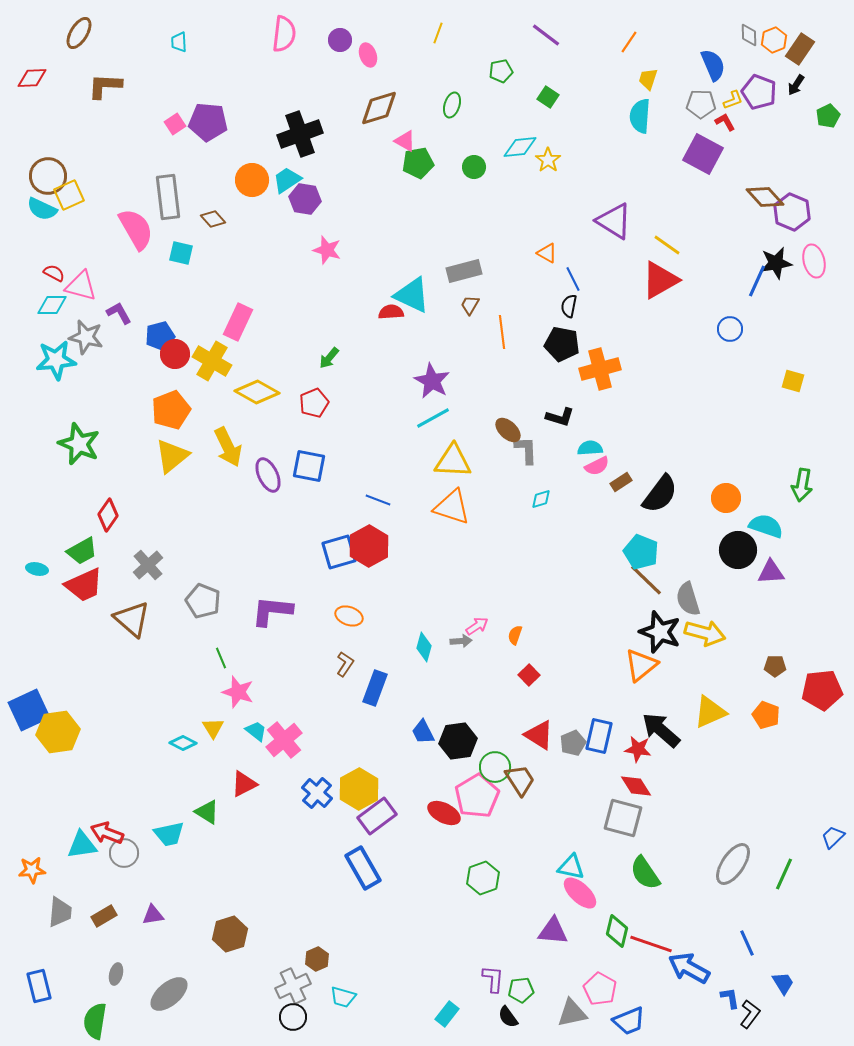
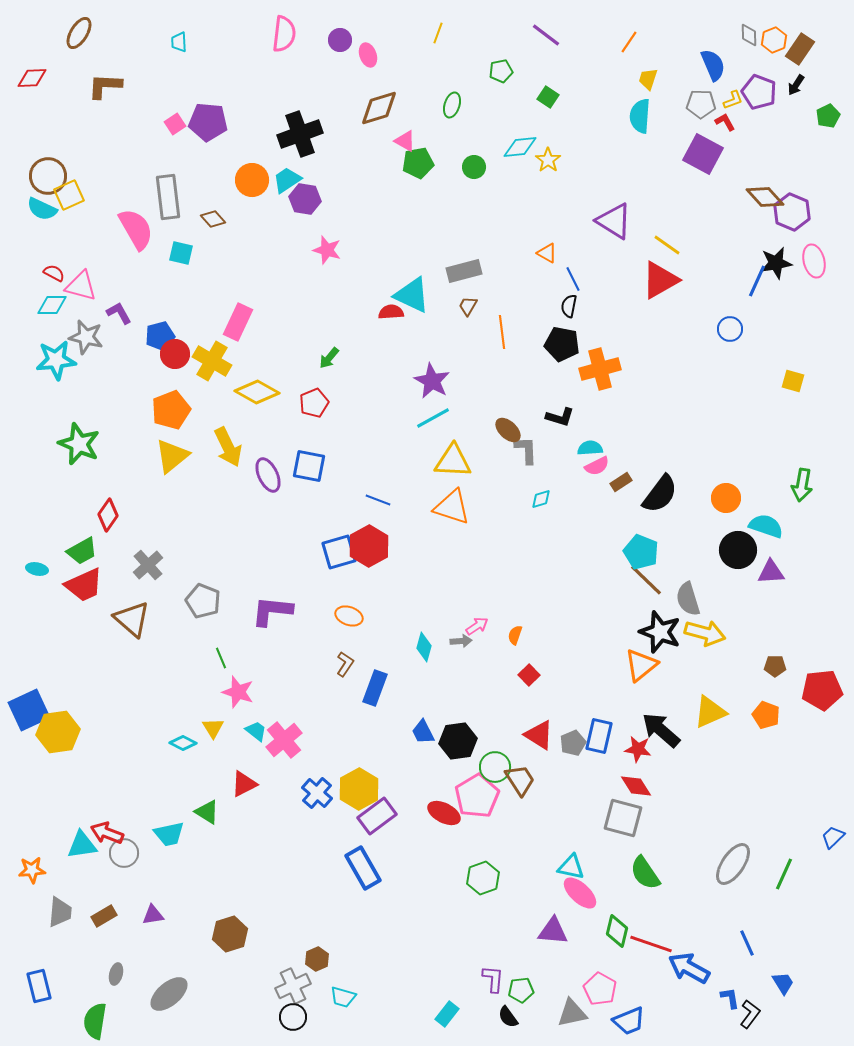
brown trapezoid at (470, 305): moved 2 px left, 1 px down
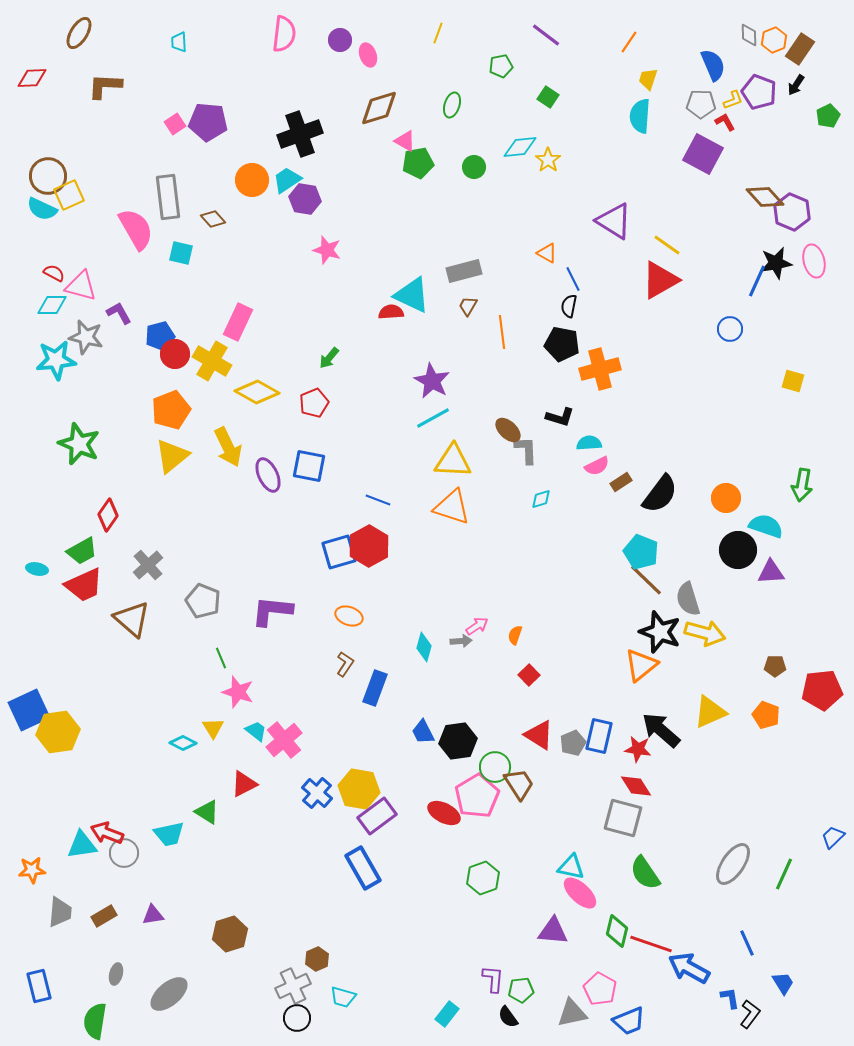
green pentagon at (501, 71): moved 5 px up
cyan semicircle at (590, 448): moved 1 px left, 5 px up
brown trapezoid at (520, 780): moved 1 px left, 4 px down
yellow hexagon at (359, 789): rotated 21 degrees counterclockwise
black circle at (293, 1017): moved 4 px right, 1 px down
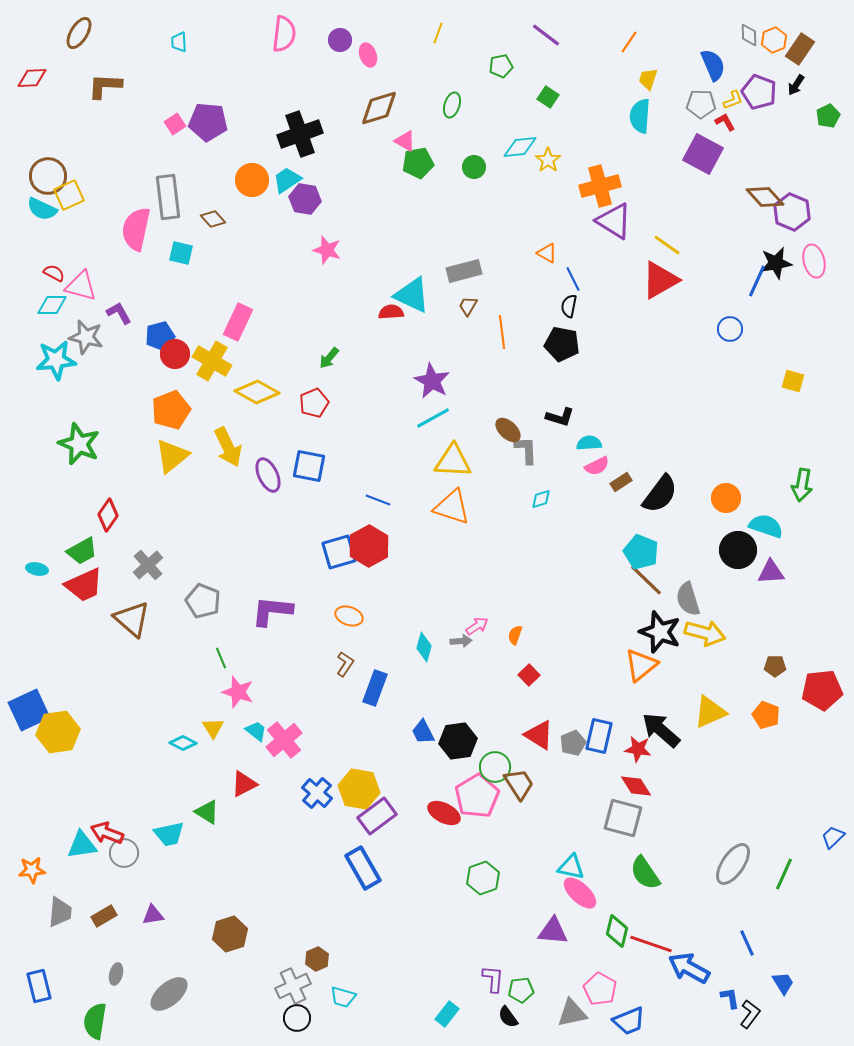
pink semicircle at (136, 229): rotated 138 degrees counterclockwise
orange cross at (600, 369): moved 183 px up
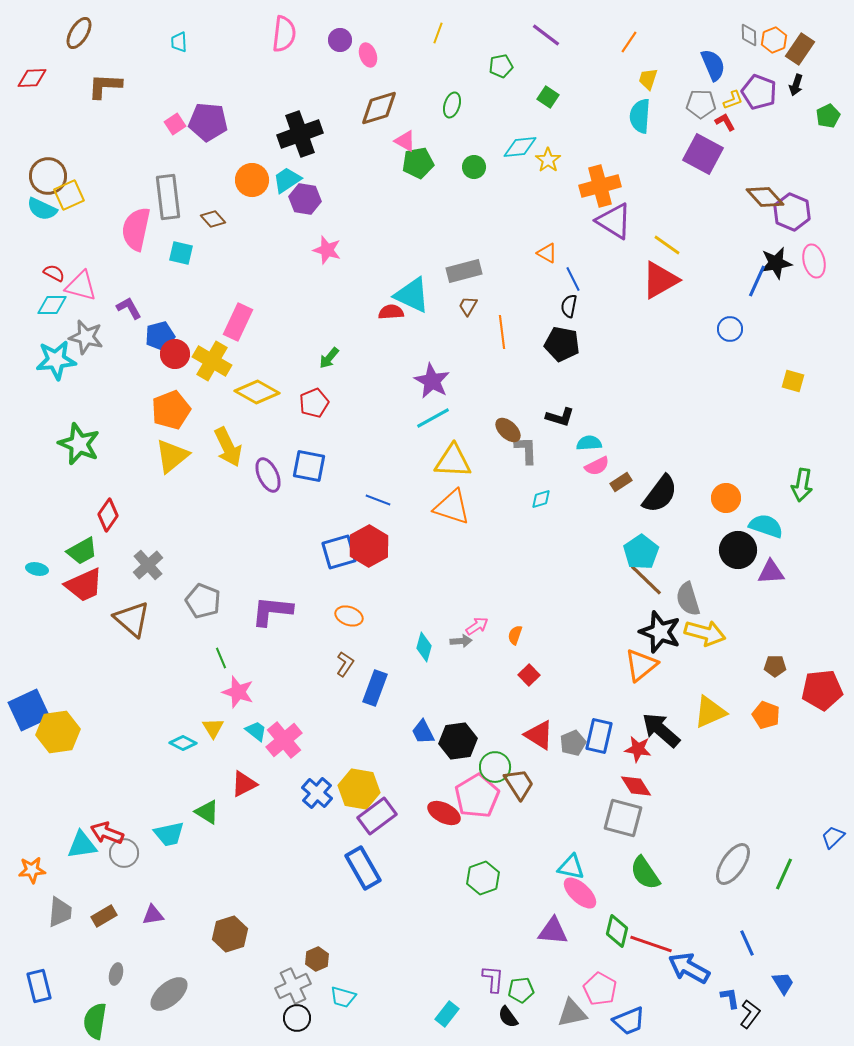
black arrow at (796, 85): rotated 15 degrees counterclockwise
purple L-shape at (119, 313): moved 10 px right, 5 px up
cyan pentagon at (641, 552): rotated 16 degrees clockwise
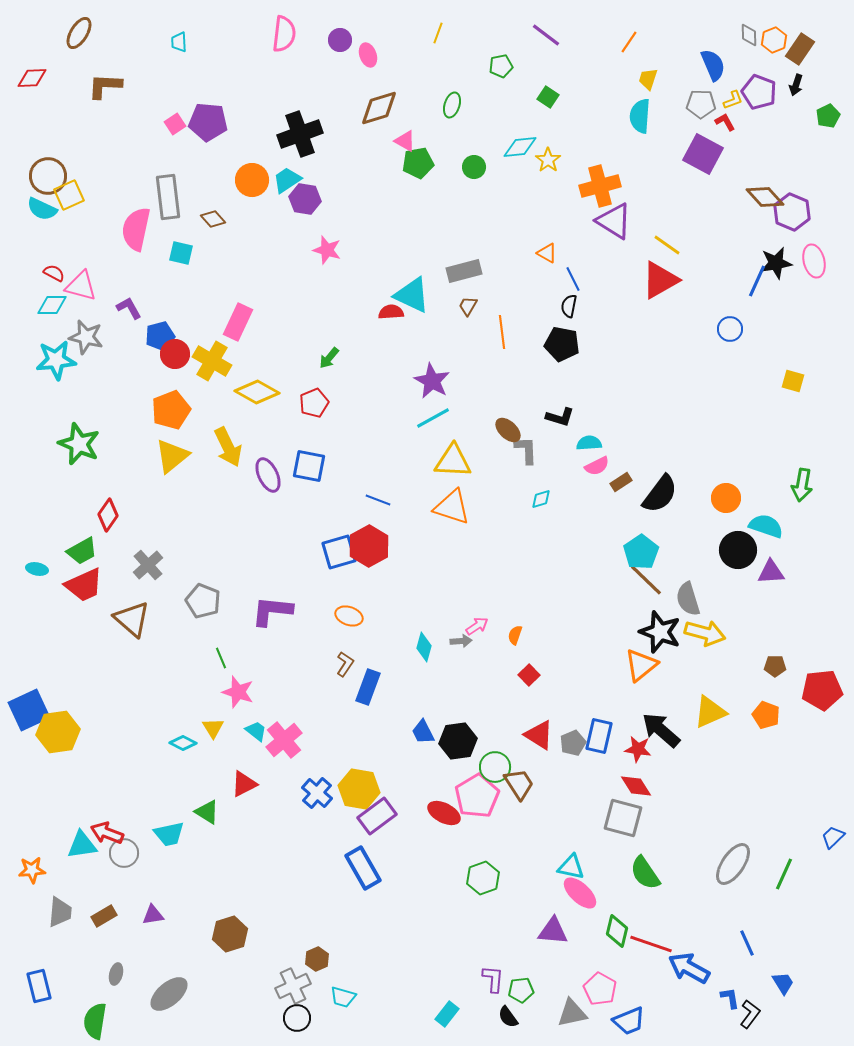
blue rectangle at (375, 688): moved 7 px left, 1 px up
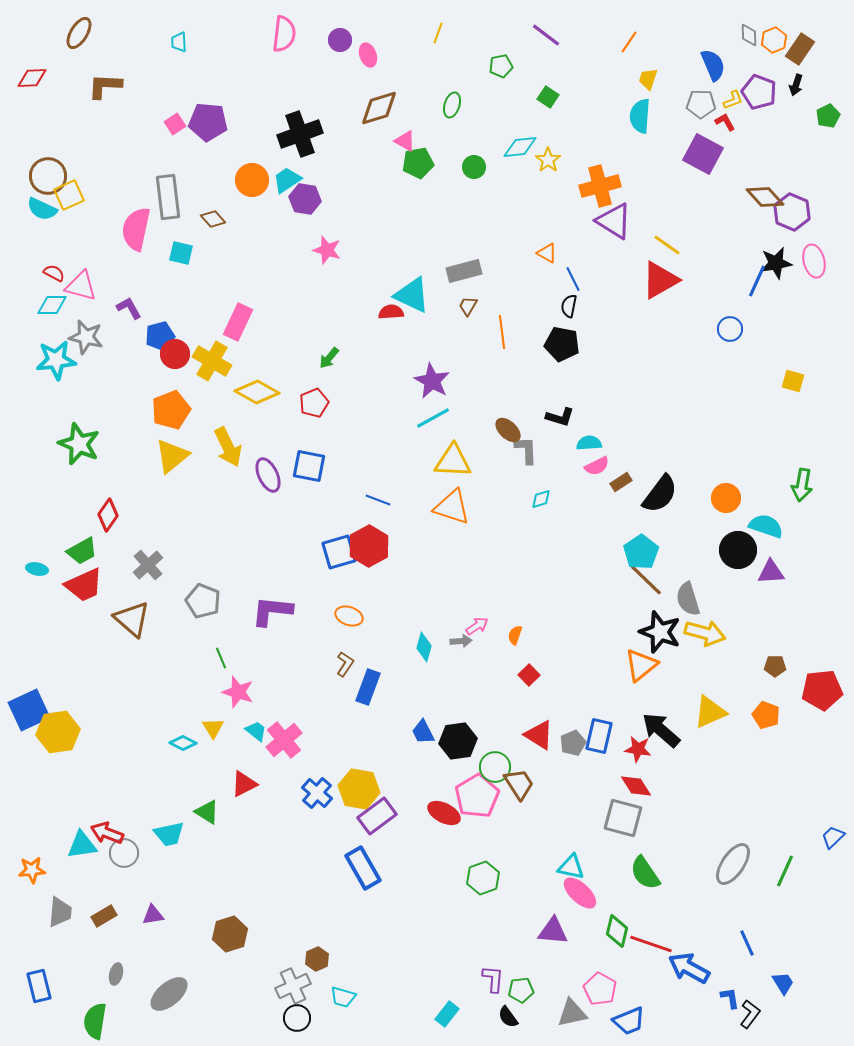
green line at (784, 874): moved 1 px right, 3 px up
